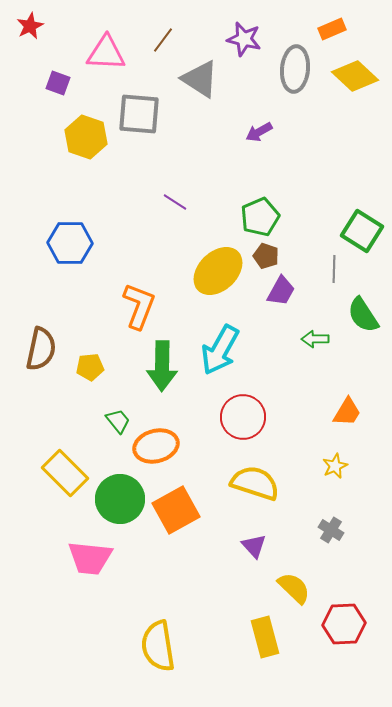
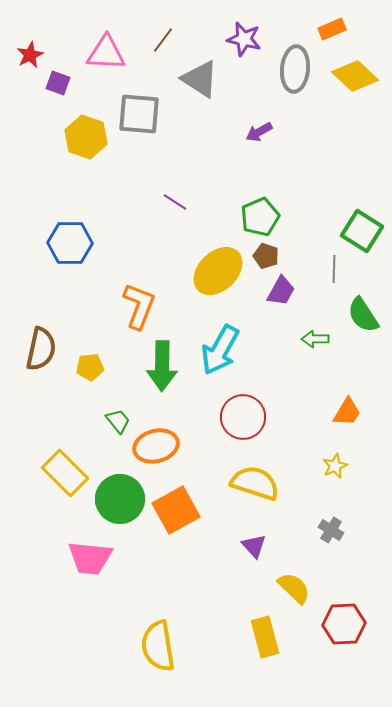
red star at (30, 26): moved 29 px down
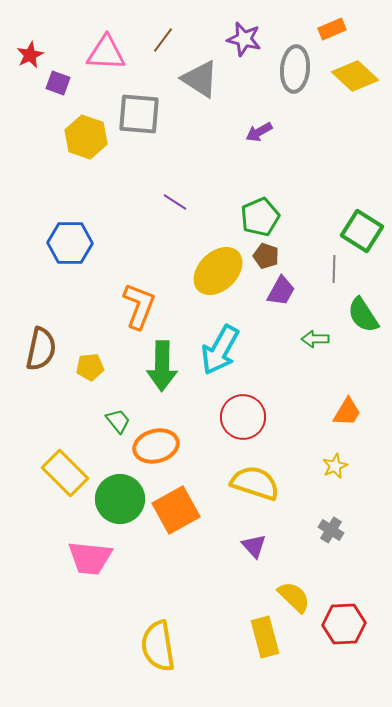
yellow semicircle at (294, 588): moved 9 px down
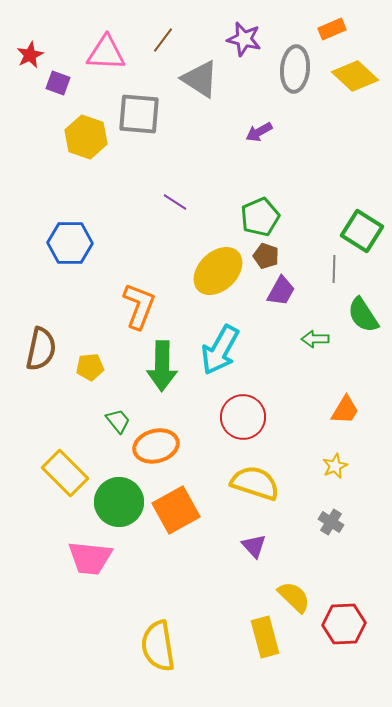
orange trapezoid at (347, 412): moved 2 px left, 2 px up
green circle at (120, 499): moved 1 px left, 3 px down
gray cross at (331, 530): moved 8 px up
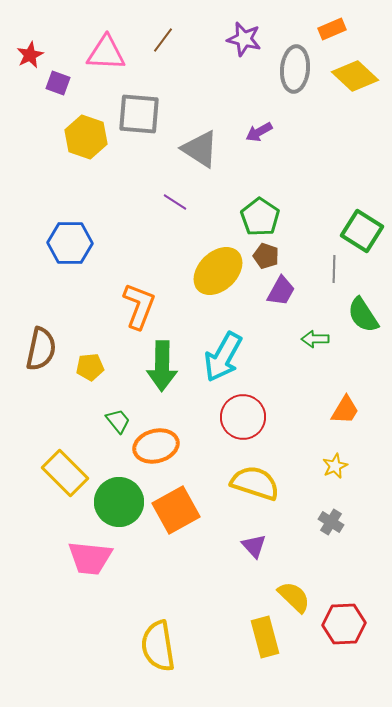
gray triangle at (200, 79): moved 70 px down
green pentagon at (260, 217): rotated 15 degrees counterclockwise
cyan arrow at (220, 350): moved 3 px right, 7 px down
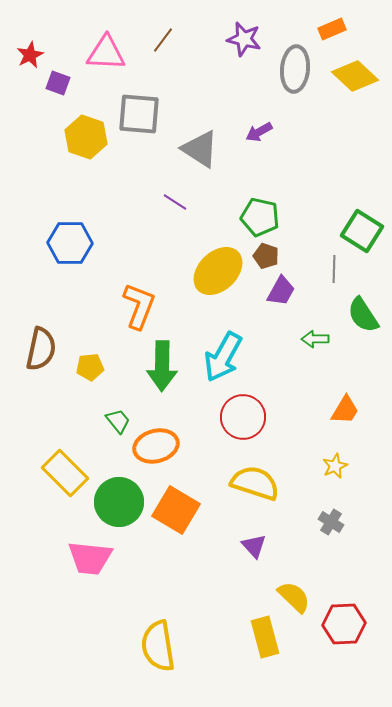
green pentagon at (260, 217): rotated 21 degrees counterclockwise
orange square at (176, 510): rotated 30 degrees counterclockwise
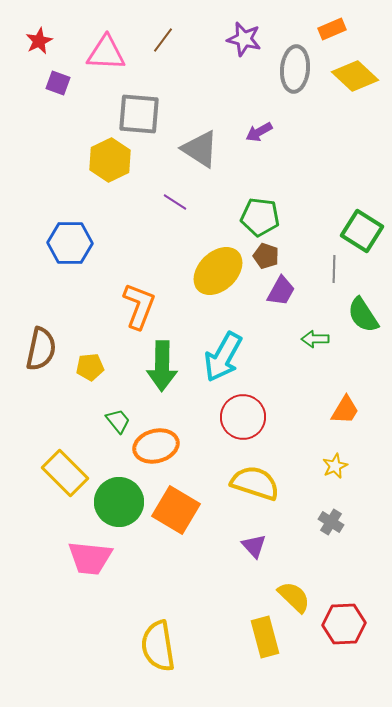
red star at (30, 55): moved 9 px right, 14 px up
yellow hexagon at (86, 137): moved 24 px right, 23 px down; rotated 15 degrees clockwise
green pentagon at (260, 217): rotated 6 degrees counterclockwise
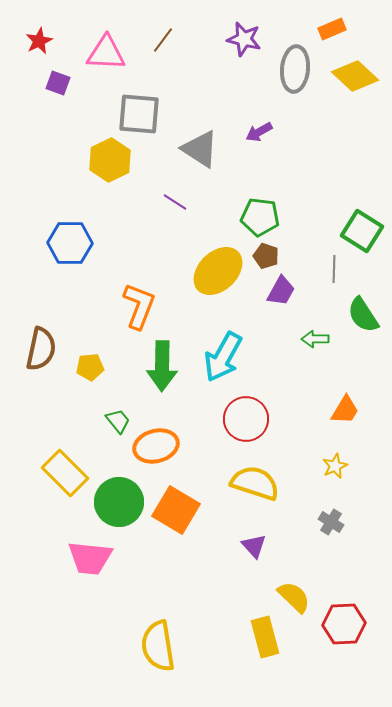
red circle at (243, 417): moved 3 px right, 2 px down
